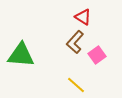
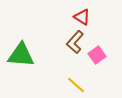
red triangle: moved 1 px left
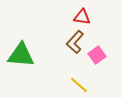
red triangle: rotated 24 degrees counterclockwise
yellow line: moved 3 px right
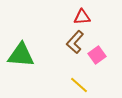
red triangle: rotated 12 degrees counterclockwise
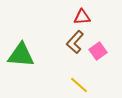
pink square: moved 1 px right, 4 px up
